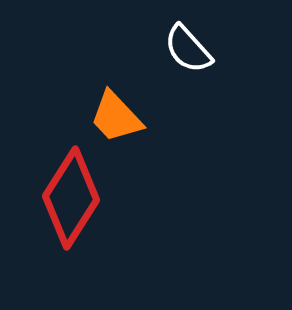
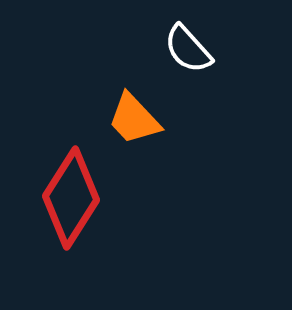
orange trapezoid: moved 18 px right, 2 px down
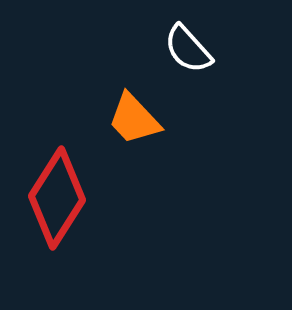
red diamond: moved 14 px left
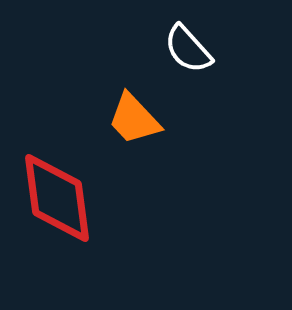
red diamond: rotated 40 degrees counterclockwise
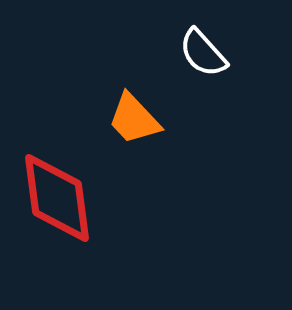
white semicircle: moved 15 px right, 4 px down
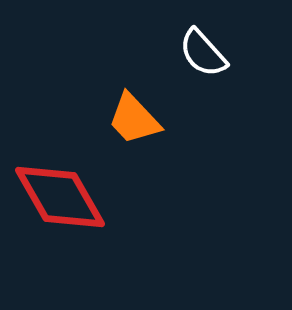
red diamond: moved 3 px right, 1 px up; rotated 22 degrees counterclockwise
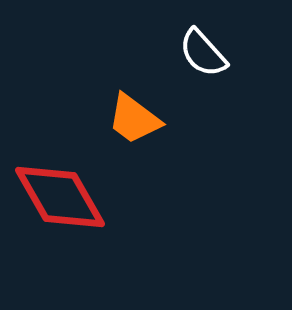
orange trapezoid: rotated 10 degrees counterclockwise
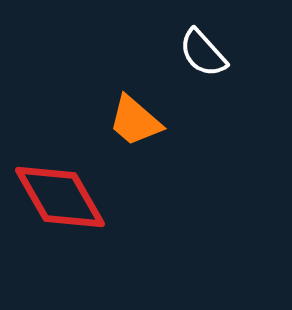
orange trapezoid: moved 1 px right, 2 px down; rotated 4 degrees clockwise
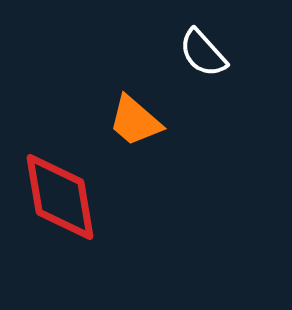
red diamond: rotated 20 degrees clockwise
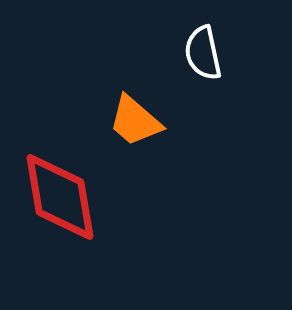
white semicircle: rotated 30 degrees clockwise
